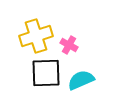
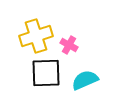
cyan semicircle: moved 4 px right
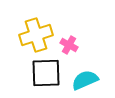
yellow cross: moved 1 px up
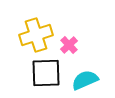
pink cross: rotated 18 degrees clockwise
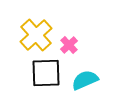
yellow cross: rotated 24 degrees counterclockwise
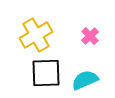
yellow cross: rotated 12 degrees clockwise
pink cross: moved 21 px right, 9 px up
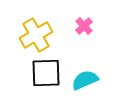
pink cross: moved 6 px left, 10 px up
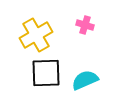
pink cross: moved 1 px right, 1 px up; rotated 30 degrees counterclockwise
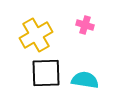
cyan semicircle: rotated 32 degrees clockwise
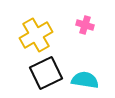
black square: rotated 24 degrees counterclockwise
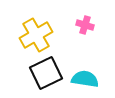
cyan semicircle: moved 1 px up
